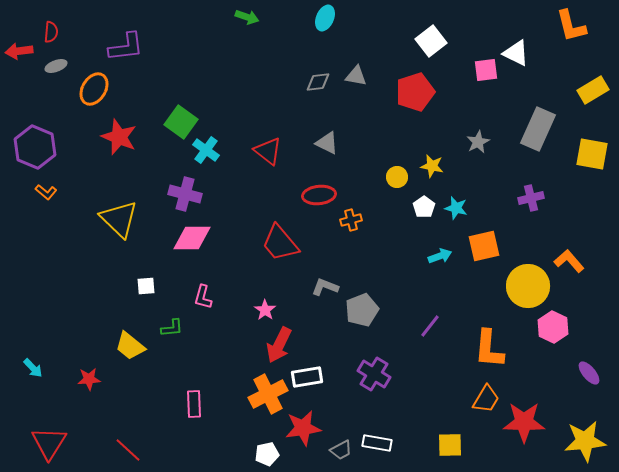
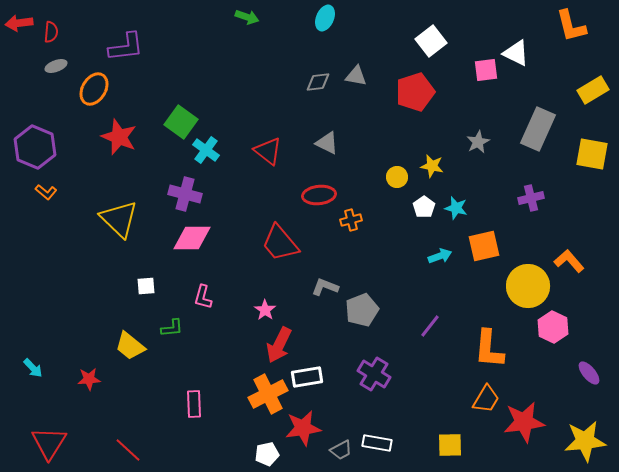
red arrow at (19, 51): moved 28 px up
red star at (524, 422): rotated 9 degrees counterclockwise
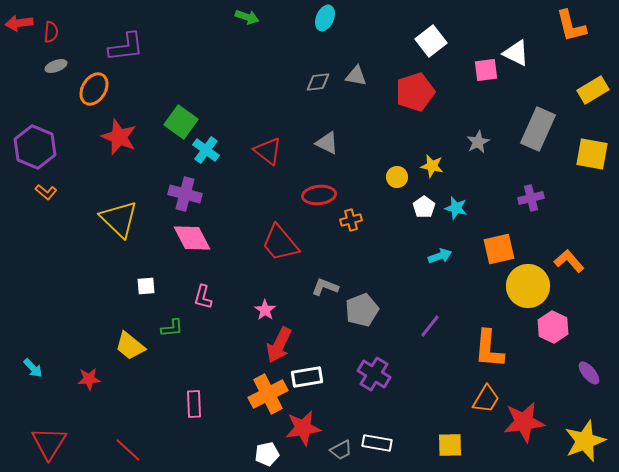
pink diamond at (192, 238): rotated 63 degrees clockwise
orange square at (484, 246): moved 15 px right, 3 px down
yellow star at (585, 441): rotated 15 degrees counterclockwise
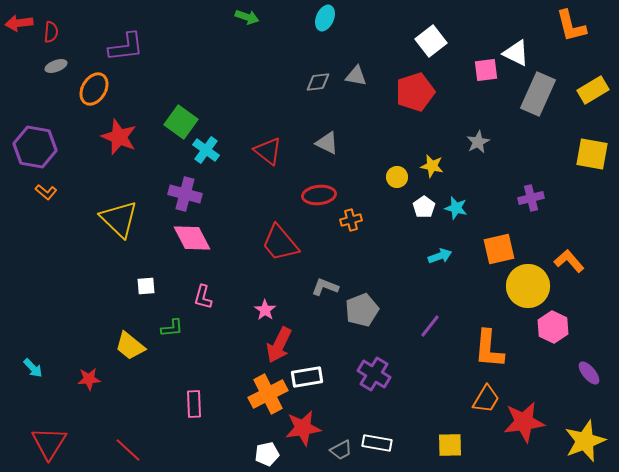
gray rectangle at (538, 129): moved 35 px up
purple hexagon at (35, 147): rotated 12 degrees counterclockwise
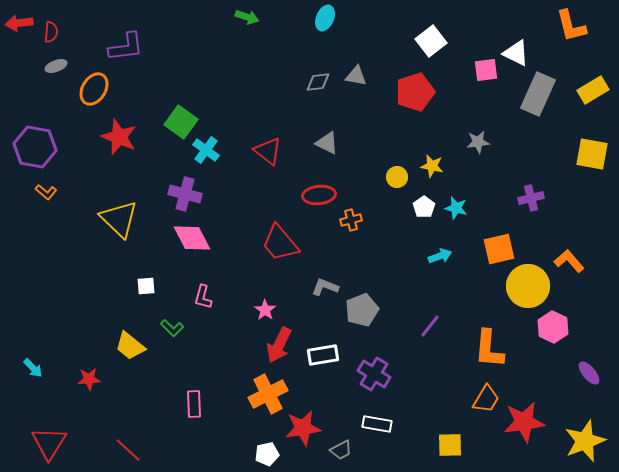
gray star at (478, 142): rotated 20 degrees clockwise
green L-shape at (172, 328): rotated 50 degrees clockwise
white rectangle at (307, 377): moved 16 px right, 22 px up
white rectangle at (377, 443): moved 19 px up
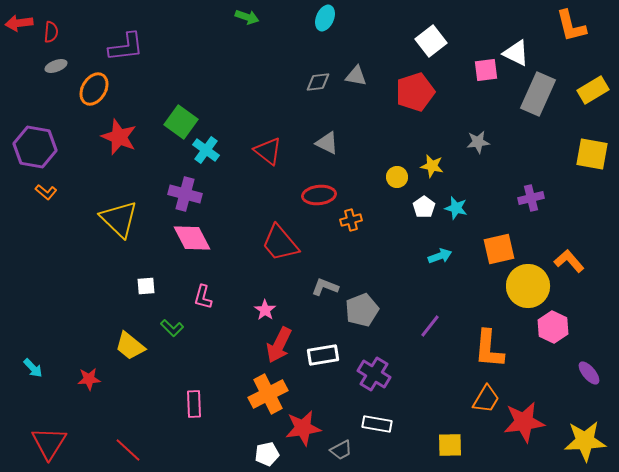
yellow star at (585, 441): rotated 18 degrees clockwise
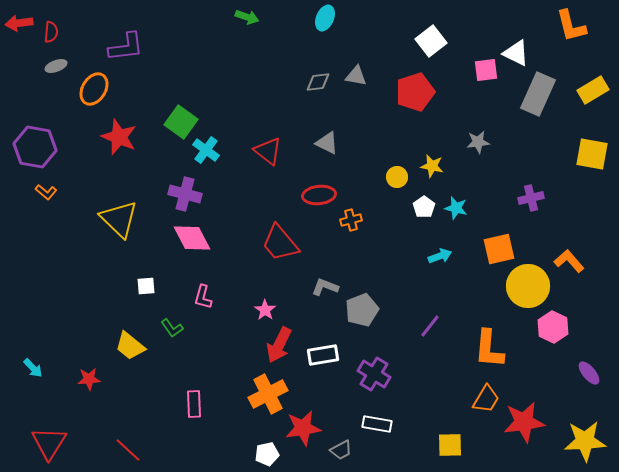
green L-shape at (172, 328): rotated 10 degrees clockwise
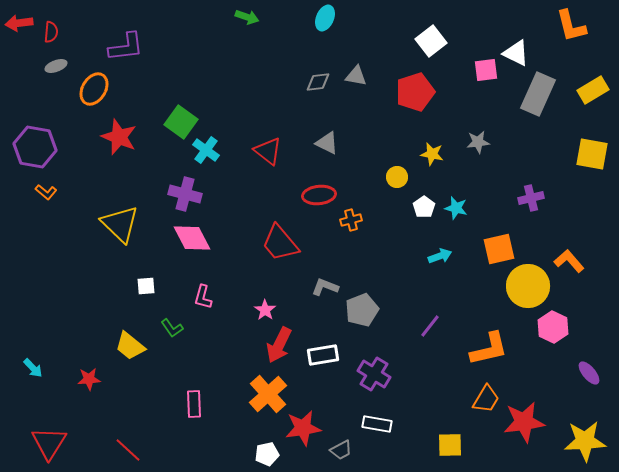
yellow star at (432, 166): moved 12 px up
yellow triangle at (119, 219): moved 1 px right, 5 px down
orange L-shape at (489, 349): rotated 108 degrees counterclockwise
orange cross at (268, 394): rotated 15 degrees counterclockwise
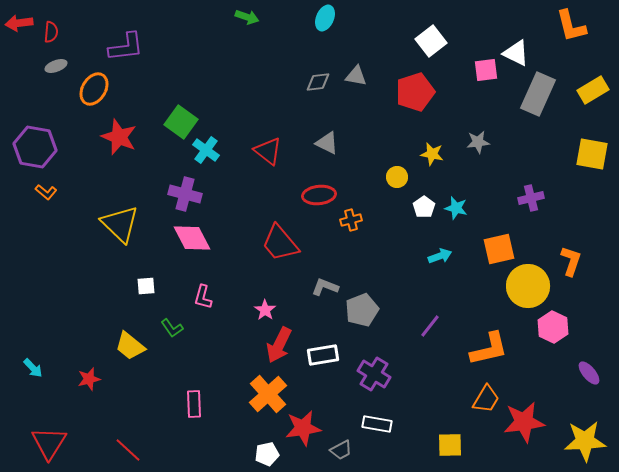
orange L-shape at (569, 261): moved 2 px right; rotated 60 degrees clockwise
red star at (89, 379): rotated 10 degrees counterclockwise
